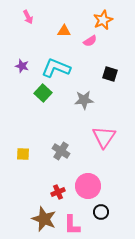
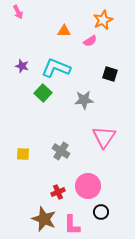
pink arrow: moved 10 px left, 5 px up
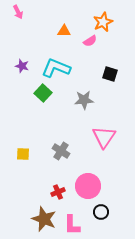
orange star: moved 2 px down
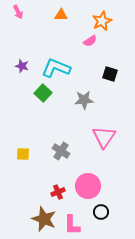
orange star: moved 1 px left, 1 px up
orange triangle: moved 3 px left, 16 px up
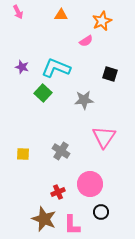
pink semicircle: moved 4 px left
purple star: moved 1 px down
pink circle: moved 2 px right, 2 px up
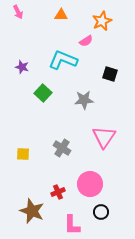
cyan L-shape: moved 7 px right, 8 px up
gray cross: moved 1 px right, 3 px up
brown star: moved 12 px left, 8 px up
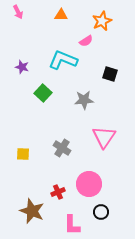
pink circle: moved 1 px left
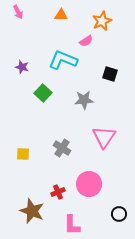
black circle: moved 18 px right, 2 px down
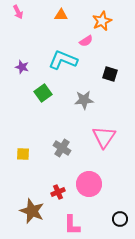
green square: rotated 12 degrees clockwise
black circle: moved 1 px right, 5 px down
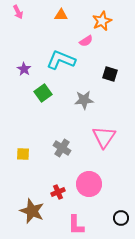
cyan L-shape: moved 2 px left
purple star: moved 2 px right, 2 px down; rotated 16 degrees clockwise
black circle: moved 1 px right, 1 px up
pink L-shape: moved 4 px right
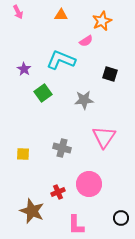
gray cross: rotated 18 degrees counterclockwise
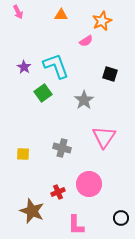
cyan L-shape: moved 5 px left, 6 px down; rotated 48 degrees clockwise
purple star: moved 2 px up
gray star: rotated 30 degrees counterclockwise
